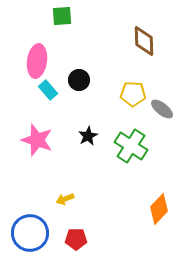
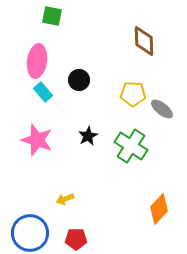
green square: moved 10 px left; rotated 15 degrees clockwise
cyan rectangle: moved 5 px left, 2 px down
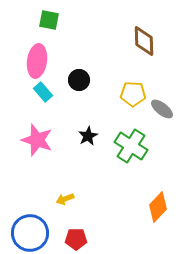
green square: moved 3 px left, 4 px down
orange diamond: moved 1 px left, 2 px up
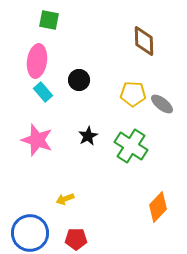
gray ellipse: moved 5 px up
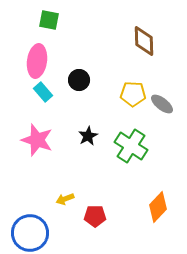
red pentagon: moved 19 px right, 23 px up
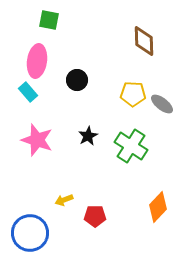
black circle: moved 2 px left
cyan rectangle: moved 15 px left
yellow arrow: moved 1 px left, 1 px down
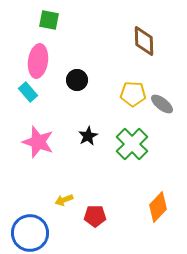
pink ellipse: moved 1 px right
pink star: moved 1 px right, 2 px down
green cross: moved 1 px right, 2 px up; rotated 12 degrees clockwise
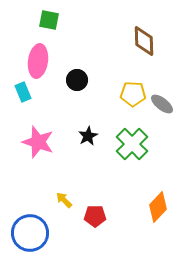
cyan rectangle: moved 5 px left; rotated 18 degrees clockwise
yellow arrow: rotated 66 degrees clockwise
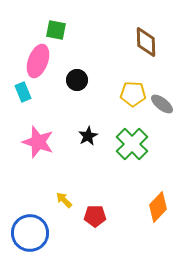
green square: moved 7 px right, 10 px down
brown diamond: moved 2 px right, 1 px down
pink ellipse: rotated 12 degrees clockwise
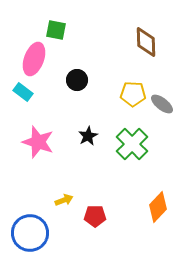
pink ellipse: moved 4 px left, 2 px up
cyan rectangle: rotated 30 degrees counterclockwise
yellow arrow: rotated 114 degrees clockwise
